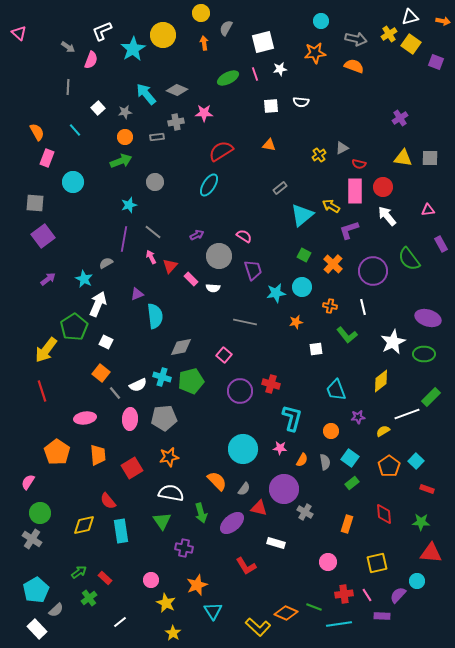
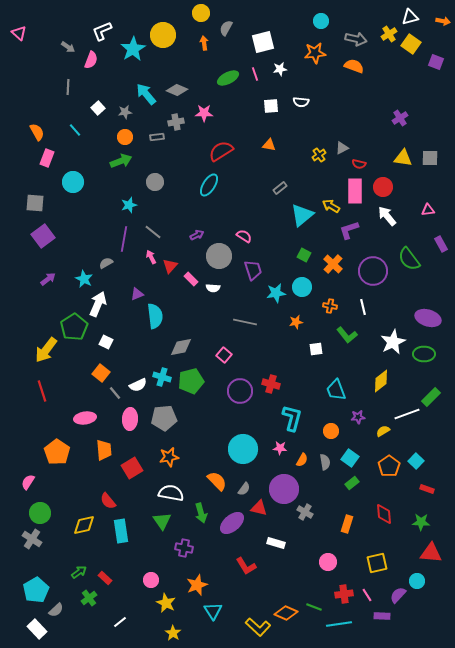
orange trapezoid at (98, 455): moved 6 px right, 5 px up
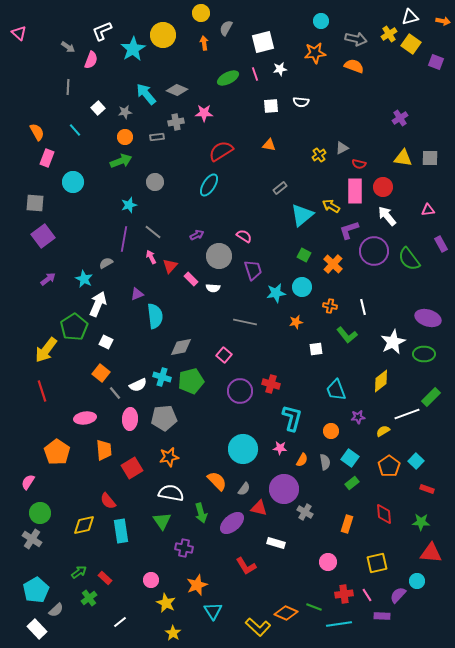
purple circle at (373, 271): moved 1 px right, 20 px up
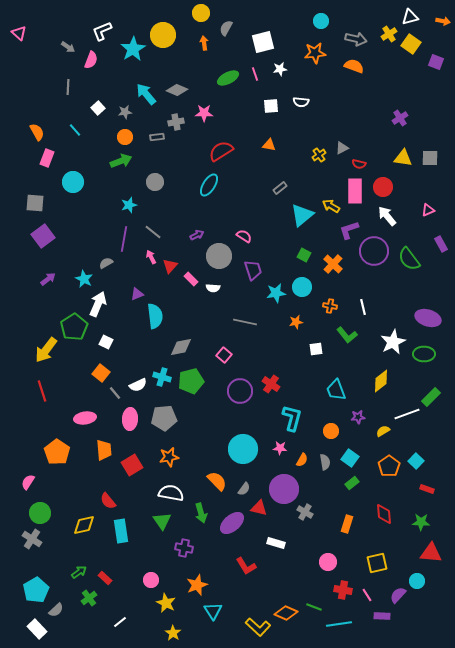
pink triangle at (428, 210): rotated 16 degrees counterclockwise
red cross at (271, 384): rotated 18 degrees clockwise
red square at (132, 468): moved 3 px up
red cross at (344, 594): moved 1 px left, 4 px up; rotated 18 degrees clockwise
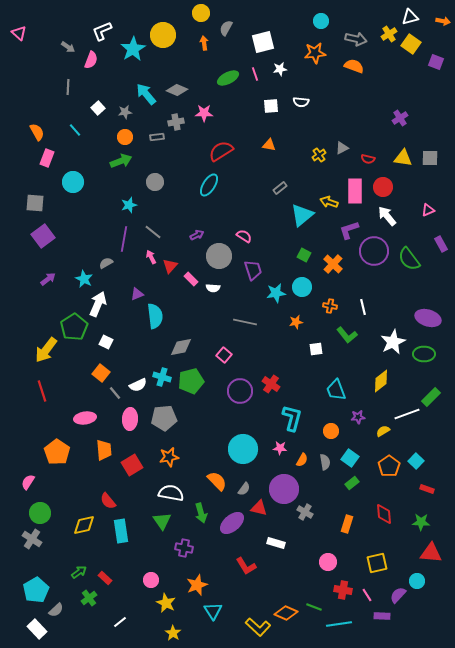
red semicircle at (359, 164): moved 9 px right, 5 px up
yellow arrow at (331, 206): moved 2 px left, 4 px up; rotated 12 degrees counterclockwise
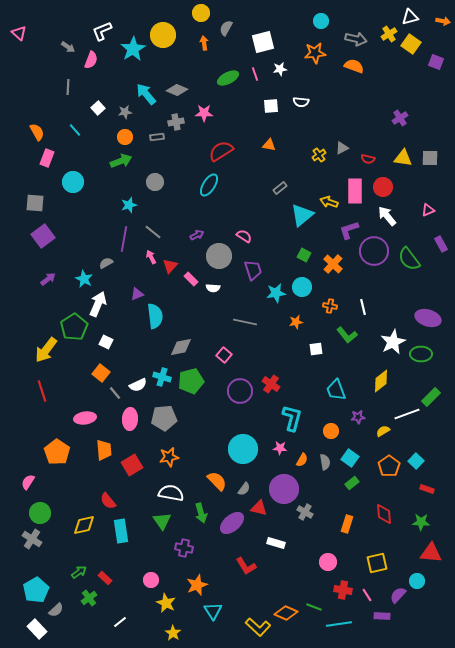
green ellipse at (424, 354): moved 3 px left
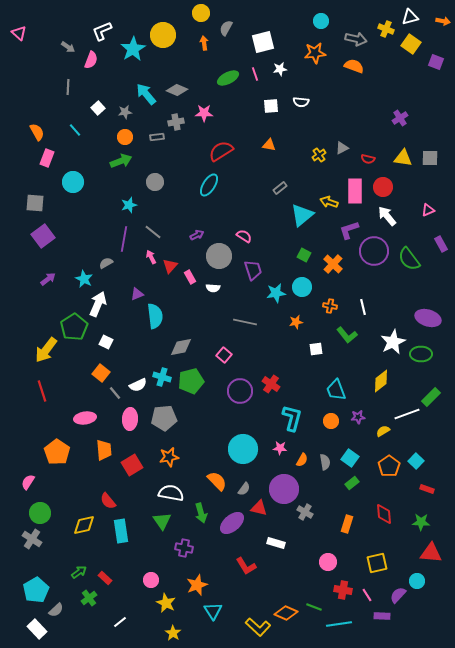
yellow cross at (389, 34): moved 3 px left, 5 px up; rotated 35 degrees counterclockwise
pink rectangle at (191, 279): moved 1 px left, 2 px up; rotated 16 degrees clockwise
orange circle at (331, 431): moved 10 px up
